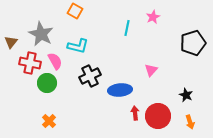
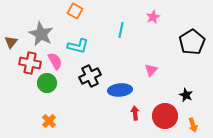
cyan line: moved 6 px left, 2 px down
black pentagon: moved 1 px left, 1 px up; rotated 15 degrees counterclockwise
red circle: moved 7 px right
orange arrow: moved 3 px right, 3 px down
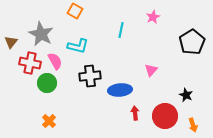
black cross: rotated 20 degrees clockwise
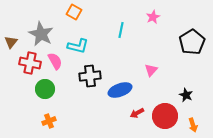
orange square: moved 1 px left, 1 px down
green circle: moved 2 px left, 6 px down
blue ellipse: rotated 15 degrees counterclockwise
red arrow: moved 2 px right; rotated 112 degrees counterclockwise
orange cross: rotated 24 degrees clockwise
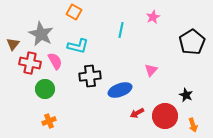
brown triangle: moved 2 px right, 2 px down
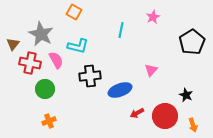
pink semicircle: moved 1 px right, 1 px up
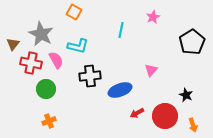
red cross: moved 1 px right
green circle: moved 1 px right
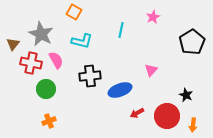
cyan L-shape: moved 4 px right, 5 px up
red circle: moved 2 px right
orange arrow: rotated 24 degrees clockwise
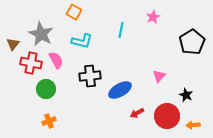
pink triangle: moved 8 px right, 6 px down
blue ellipse: rotated 10 degrees counterclockwise
orange arrow: rotated 80 degrees clockwise
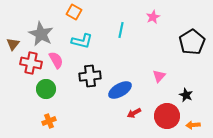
red arrow: moved 3 px left
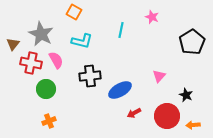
pink star: moved 1 px left; rotated 24 degrees counterclockwise
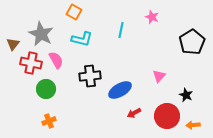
cyan L-shape: moved 2 px up
